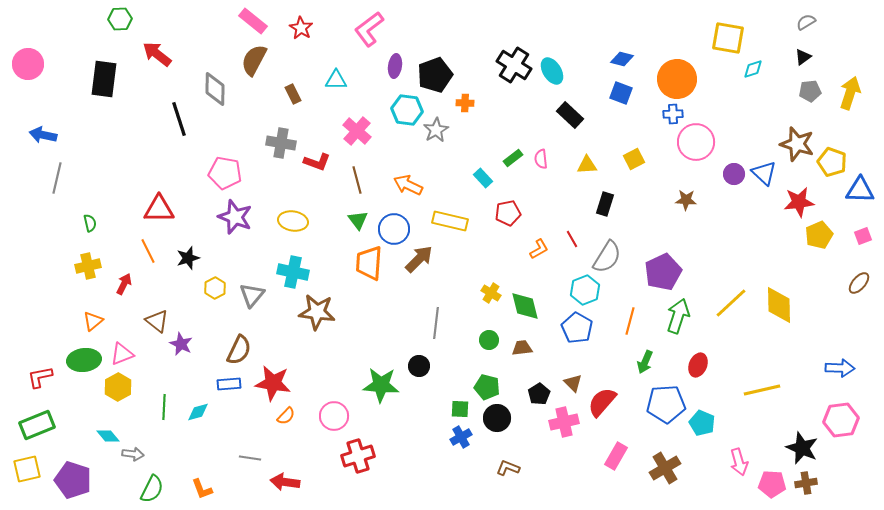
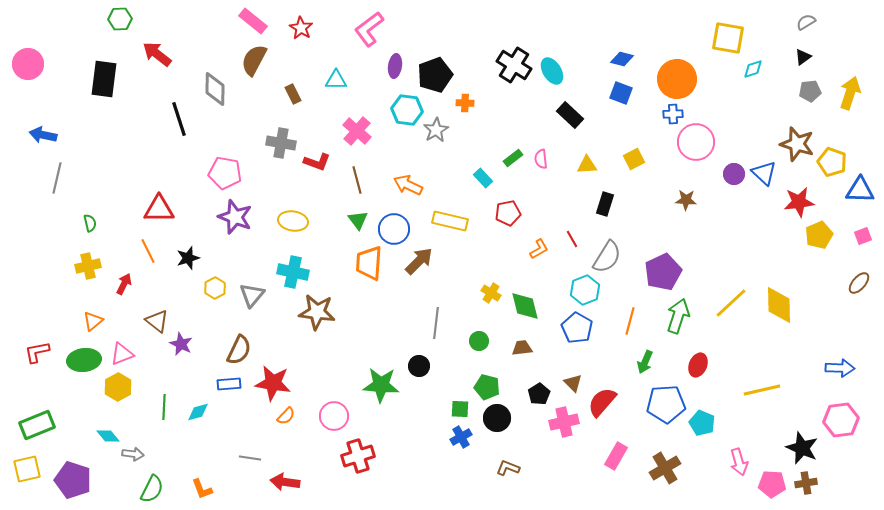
brown arrow at (419, 259): moved 2 px down
green circle at (489, 340): moved 10 px left, 1 px down
red L-shape at (40, 377): moved 3 px left, 25 px up
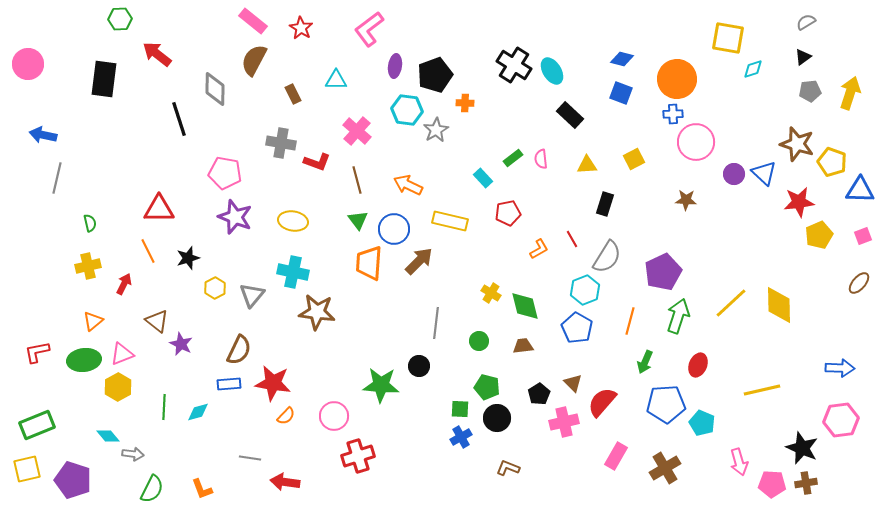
brown trapezoid at (522, 348): moved 1 px right, 2 px up
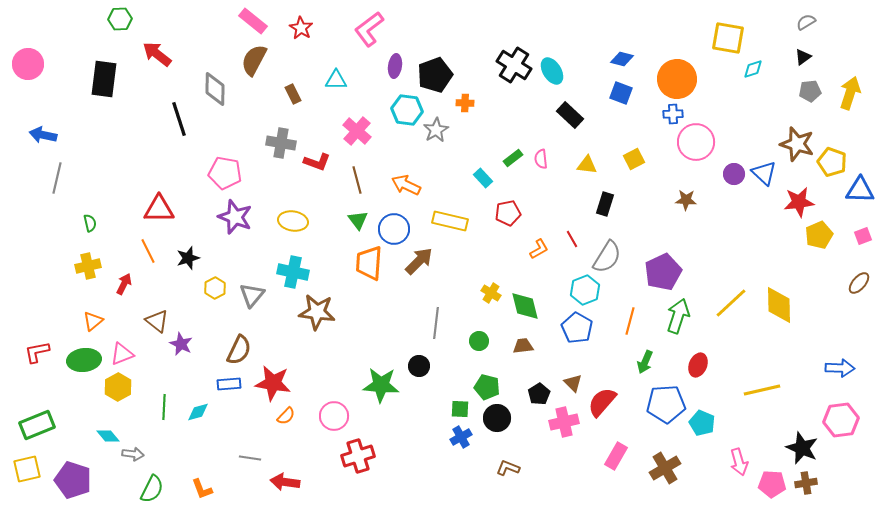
yellow triangle at (587, 165): rotated 10 degrees clockwise
orange arrow at (408, 185): moved 2 px left
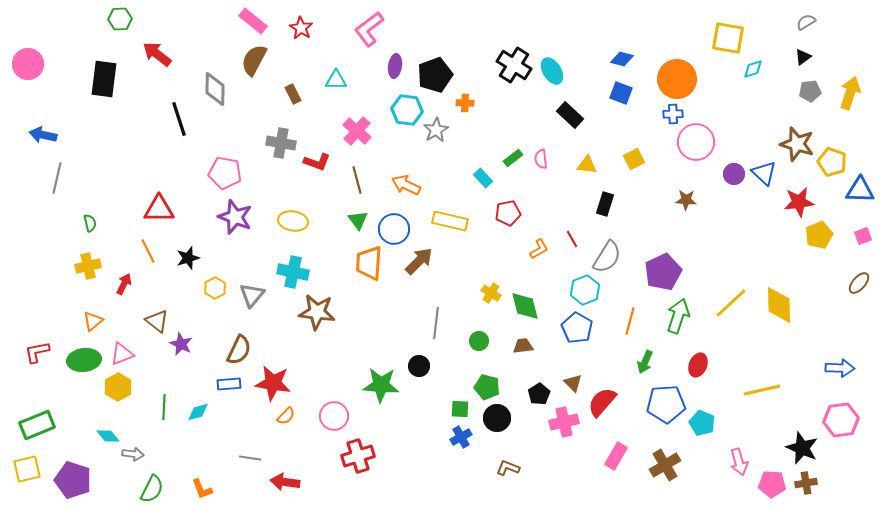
brown cross at (665, 468): moved 3 px up
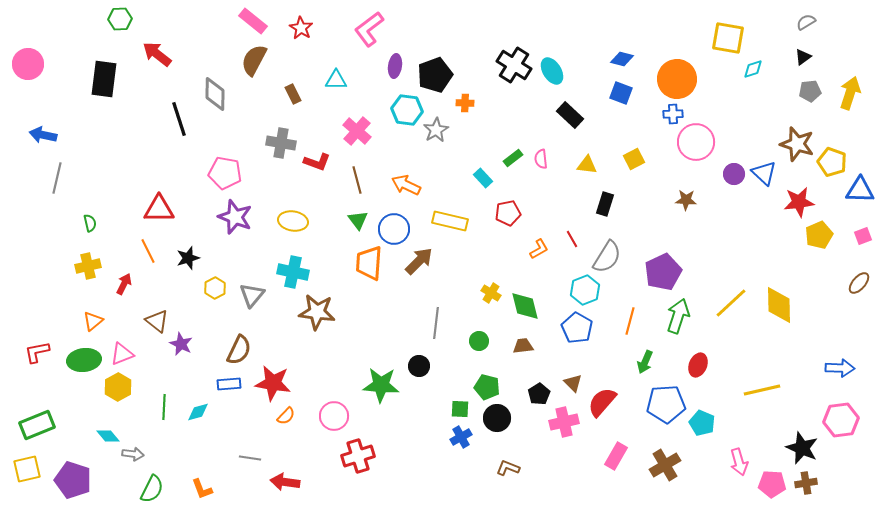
gray diamond at (215, 89): moved 5 px down
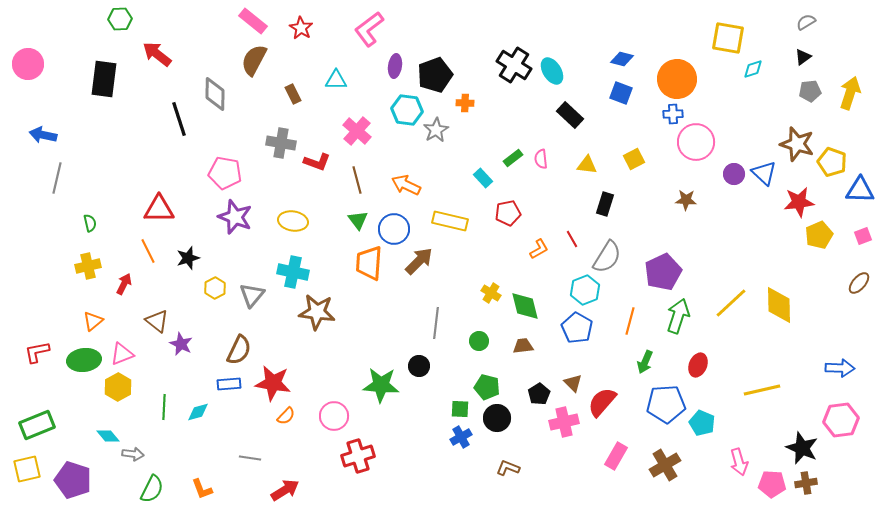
red arrow at (285, 482): moved 8 px down; rotated 140 degrees clockwise
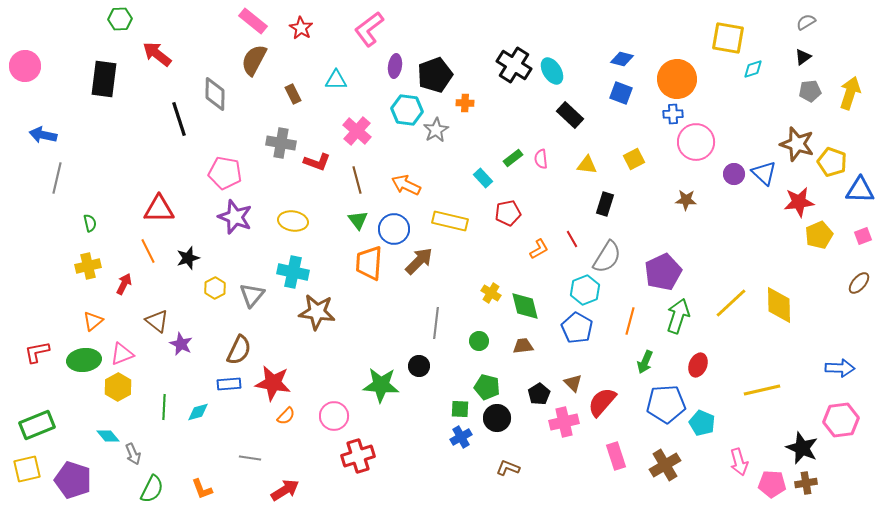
pink circle at (28, 64): moved 3 px left, 2 px down
gray arrow at (133, 454): rotated 60 degrees clockwise
pink rectangle at (616, 456): rotated 48 degrees counterclockwise
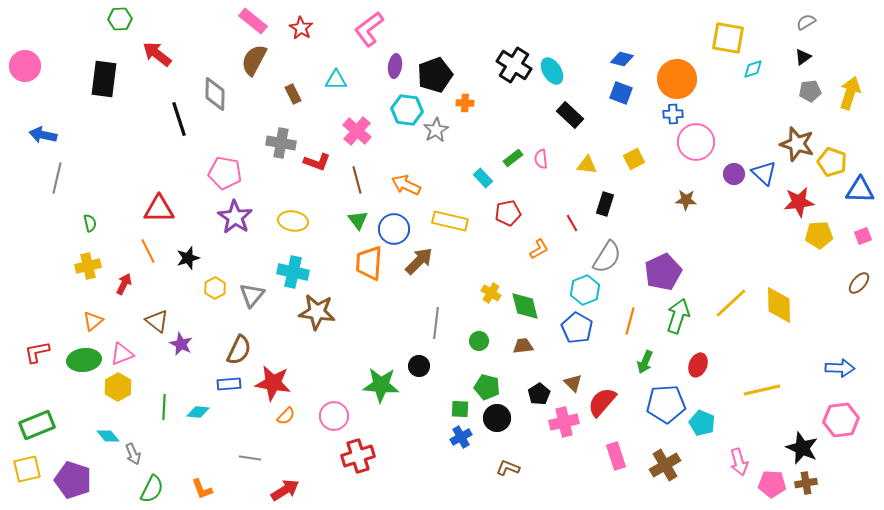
purple star at (235, 217): rotated 12 degrees clockwise
yellow pentagon at (819, 235): rotated 20 degrees clockwise
red line at (572, 239): moved 16 px up
cyan diamond at (198, 412): rotated 20 degrees clockwise
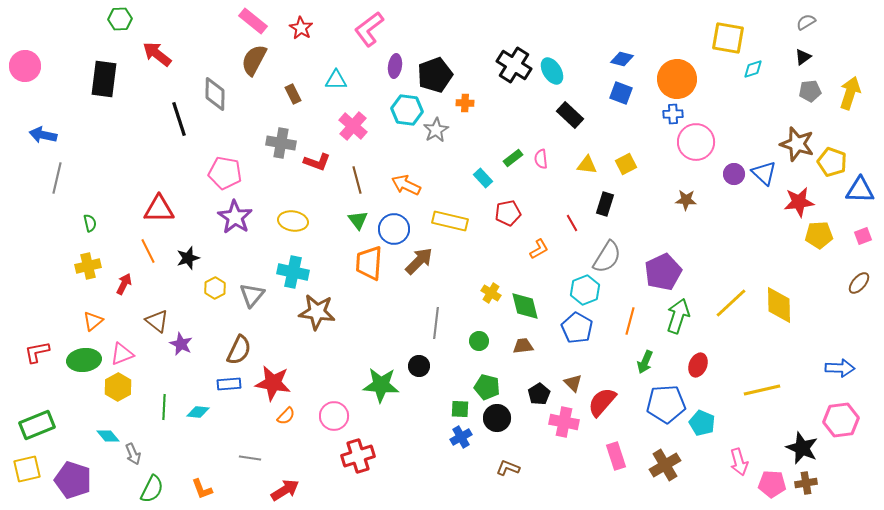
pink cross at (357, 131): moved 4 px left, 5 px up
yellow square at (634, 159): moved 8 px left, 5 px down
pink cross at (564, 422): rotated 24 degrees clockwise
